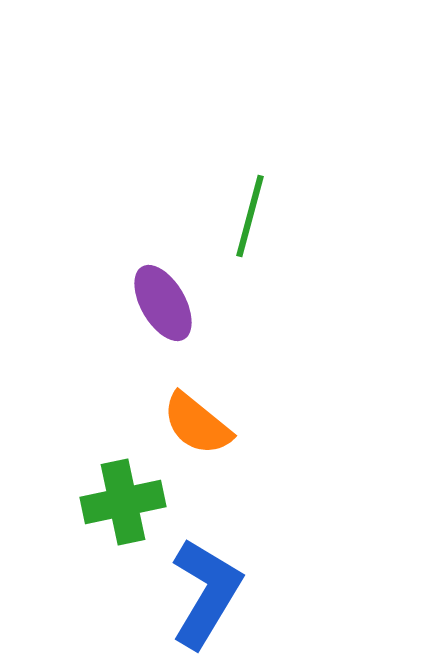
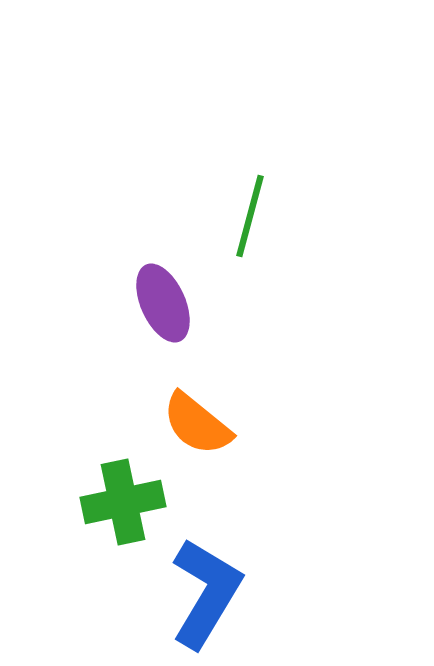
purple ellipse: rotated 6 degrees clockwise
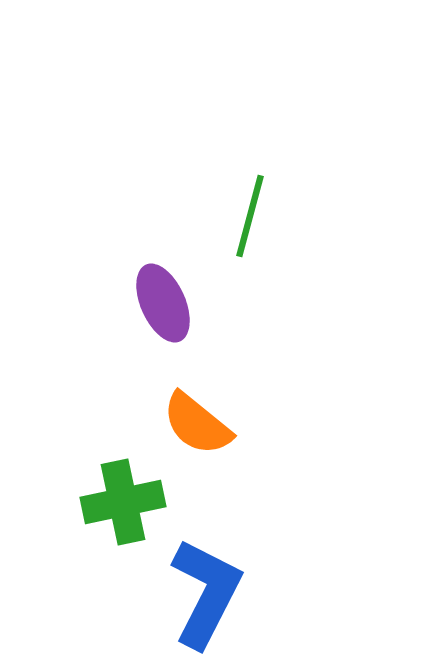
blue L-shape: rotated 4 degrees counterclockwise
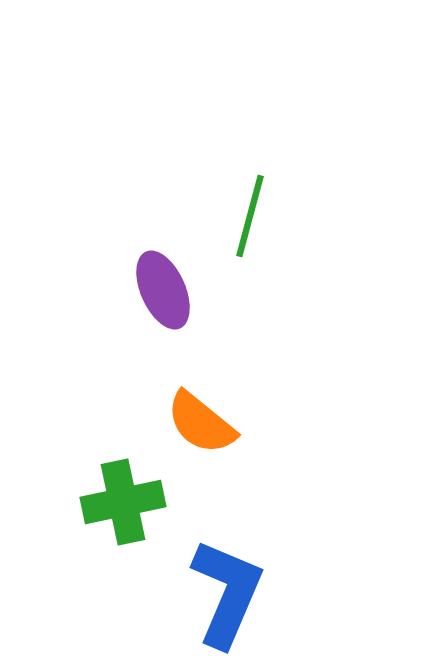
purple ellipse: moved 13 px up
orange semicircle: moved 4 px right, 1 px up
blue L-shape: moved 21 px right; rotated 4 degrees counterclockwise
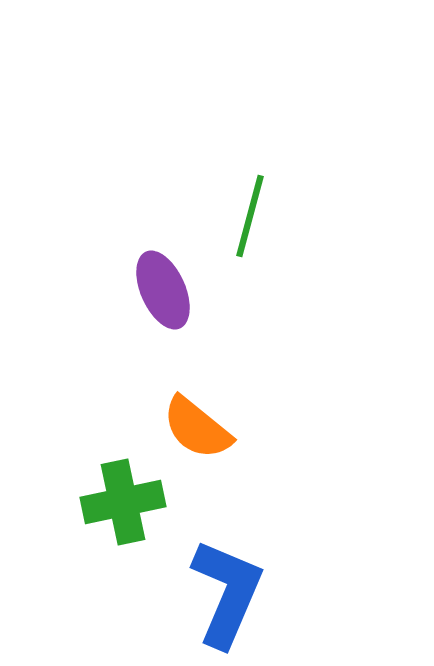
orange semicircle: moved 4 px left, 5 px down
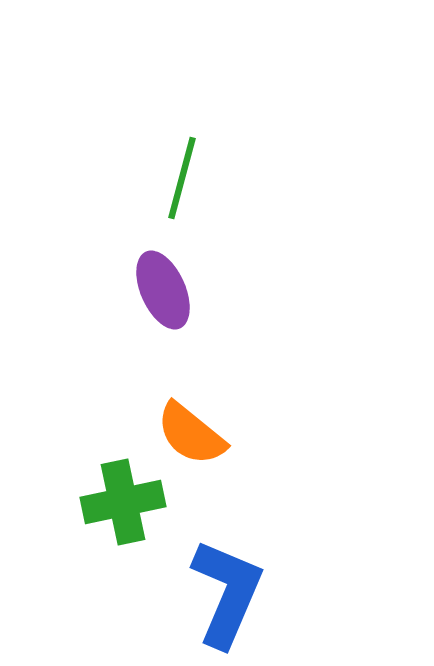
green line: moved 68 px left, 38 px up
orange semicircle: moved 6 px left, 6 px down
